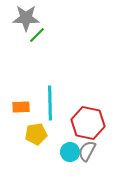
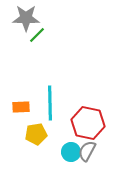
cyan circle: moved 1 px right
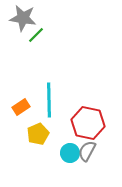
gray star: moved 3 px left; rotated 8 degrees clockwise
green line: moved 1 px left
cyan line: moved 1 px left, 3 px up
orange rectangle: rotated 30 degrees counterclockwise
yellow pentagon: moved 2 px right; rotated 15 degrees counterclockwise
cyan circle: moved 1 px left, 1 px down
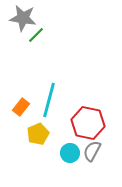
cyan line: rotated 16 degrees clockwise
orange rectangle: rotated 18 degrees counterclockwise
gray semicircle: moved 5 px right
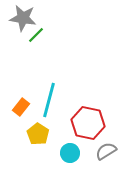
yellow pentagon: rotated 15 degrees counterclockwise
gray semicircle: moved 14 px right; rotated 30 degrees clockwise
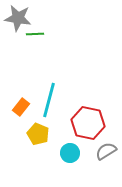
gray star: moved 5 px left
green line: moved 1 px left, 1 px up; rotated 42 degrees clockwise
yellow pentagon: rotated 10 degrees counterclockwise
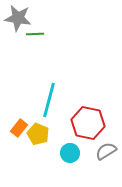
orange rectangle: moved 2 px left, 21 px down
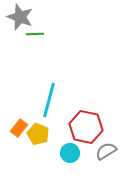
gray star: moved 2 px right, 1 px up; rotated 12 degrees clockwise
red hexagon: moved 2 px left, 4 px down
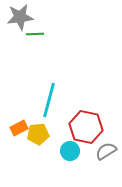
gray star: rotated 28 degrees counterclockwise
orange rectangle: rotated 24 degrees clockwise
yellow pentagon: rotated 30 degrees counterclockwise
cyan circle: moved 2 px up
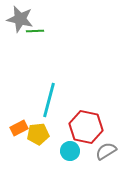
gray star: moved 2 px down; rotated 20 degrees clockwise
green line: moved 3 px up
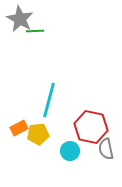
gray star: rotated 16 degrees clockwise
red hexagon: moved 5 px right
gray semicircle: moved 2 px up; rotated 70 degrees counterclockwise
